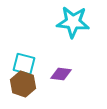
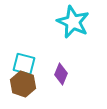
cyan star: rotated 20 degrees clockwise
purple diamond: rotated 75 degrees counterclockwise
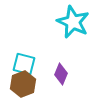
brown hexagon: rotated 20 degrees clockwise
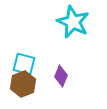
purple diamond: moved 2 px down
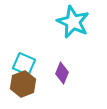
cyan square: rotated 10 degrees clockwise
purple diamond: moved 1 px right, 3 px up
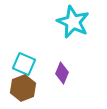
brown hexagon: moved 4 px down
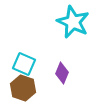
brown hexagon: rotated 20 degrees counterclockwise
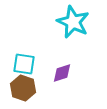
cyan square: rotated 15 degrees counterclockwise
purple diamond: rotated 50 degrees clockwise
